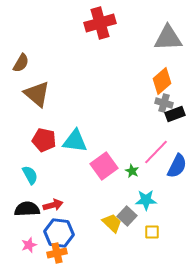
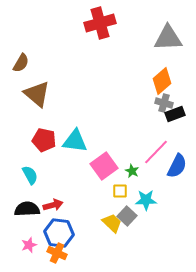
yellow square: moved 32 px left, 41 px up
orange cross: rotated 36 degrees clockwise
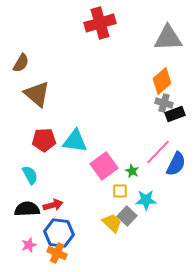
red pentagon: rotated 15 degrees counterclockwise
pink line: moved 2 px right
blue semicircle: moved 1 px left, 2 px up
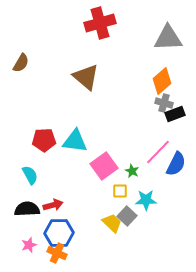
brown triangle: moved 49 px right, 17 px up
blue hexagon: rotated 8 degrees counterclockwise
